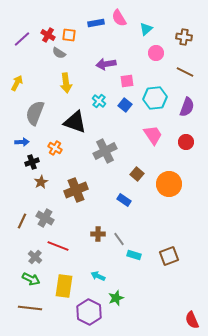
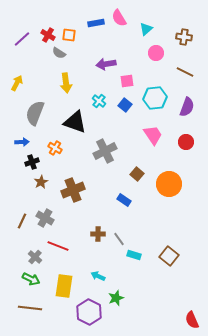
brown cross at (76, 190): moved 3 px left
brown square at (169, 256): rotated 30 degrees counterclockwise
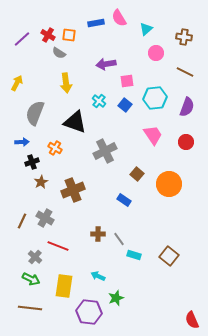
purple hexagon at (89, 312): rotated 20 degrees counterclockwise
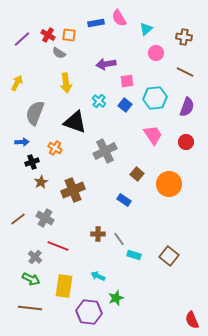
brown line at (22, 221): moved 4 px left, 2 px up; rotated 28 degrees clockwise
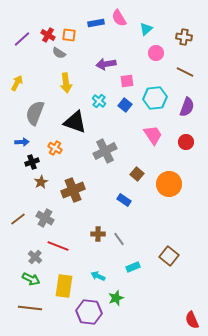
cyan rectangle at (134, 255): moved 1 px left, 12 px down; rotated 40 degrees counterclockwise
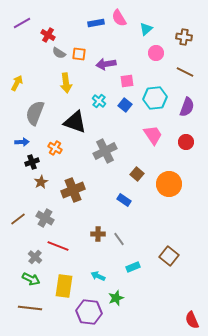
orange square at (69, 35): moved 10 px right, 19 px down
purple line at (22, 39): moved 16 px up; rotated 12 degrees clockwise
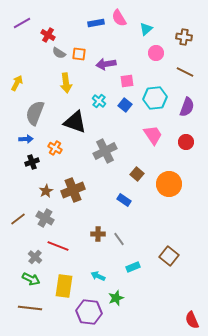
blue arrow at (22, 142): moved 4 px right, 3 px up
brown star at (41, 182): moved 5 px right, 9 px down
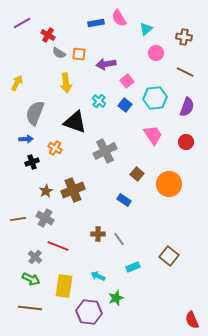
pink square at (127, 81): rotated 32 degrees counterclockwise
brown line at (18, 219): rotated 28 degrees clockwise
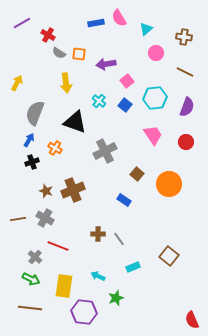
blue arrow at (26, 139): moved 3 px right, 1 px down; rotated 56 degrees counterclockwise
brown star at (46, 191): rotated 24 degrees counterclockwise
purple hexagon at (89, 312): moved 5 px left
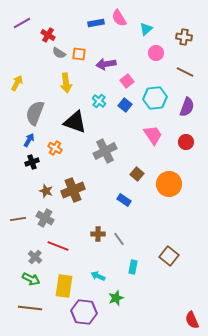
cyan rectangle at (133, 267): rotated 56 degrees counterclockwise
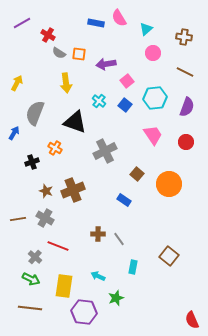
blue rectangle at (96, 23): rotated 21 degrees clockwise
pink circle at (156, 53): moved 3 px left
blue arrow at (29, 140): moved 15 px left, 7 px up
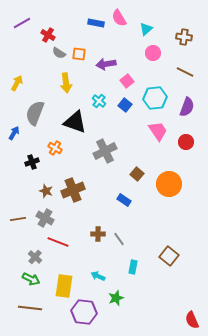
pink trapezoid at (153, 135): moved 5 px right, 4 px up
red line at (58, 246): moved 4 px up
